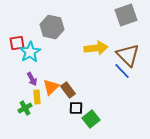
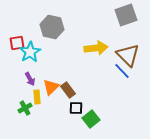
purple arrow: moved 2 px left
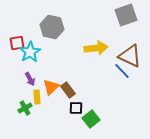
brown triangle: moved 2 px right, 1 px down; rotated 20 degrees counterclockwise
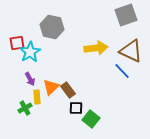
brown triangle: moved 1 px right, 5 px up
green square: rotated 12 degrees counterclockwise
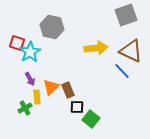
red square: rotated 28 degrees clockwise
brown rectangle: rotated 14 degrees clockwise
black square: moved 1 px right, 1 px up
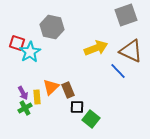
yellow arrow: rotated 15 degrees counterclockwise
blue line: moved 4 px left
purple arrow: moved 7 px left, 14 px down
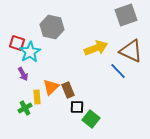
purple arrow: moved 19 px up
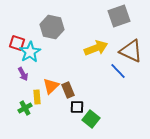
gray square: moved 7 px left, 1 px down
orange triangle: moved 1 px up
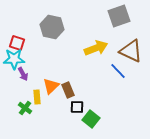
cyan star: moved 16 px left, 7 px down; rotated 30 degrees clockwise
green cross: rotated 24 degrees counterclockwise
